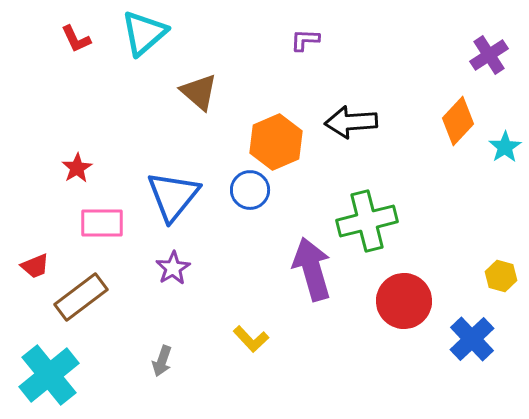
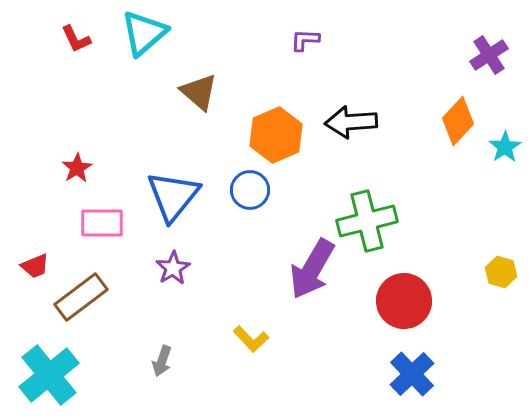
orange hexagon: moved 7 px up
purple arrow: rotated 134 degrees counterclockwise
yellow hexagon: moved 4 px up
blue cross: moved 60 px left, 35 px down
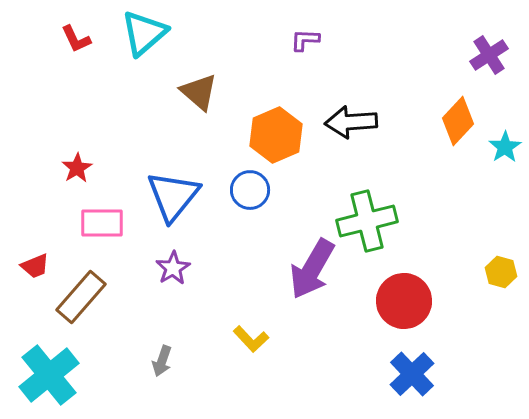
brown rectangle: rotated 12 degrees counterclockwise
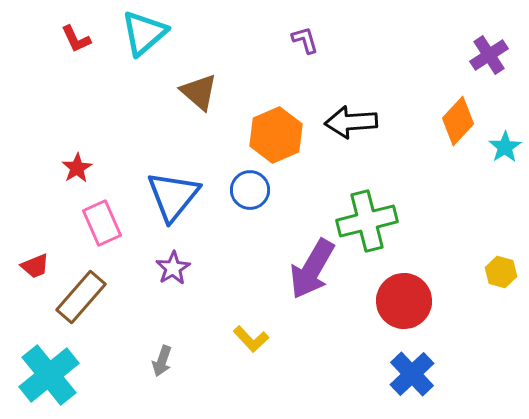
purple L-shape: rotated 72 degrees clockwise
pink rectangle: rotated 66 degrees clockwise
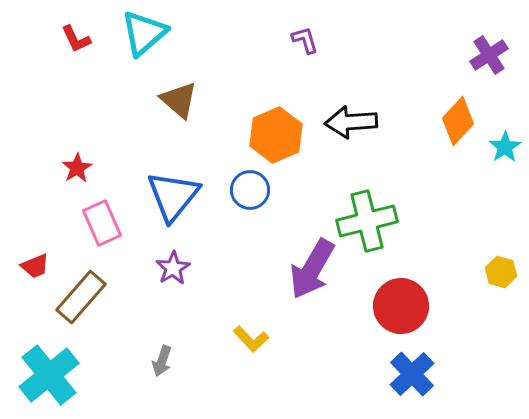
brown triangle: moved 20 px left, 8 px down
red circle: moved 3 px left, 5 px down
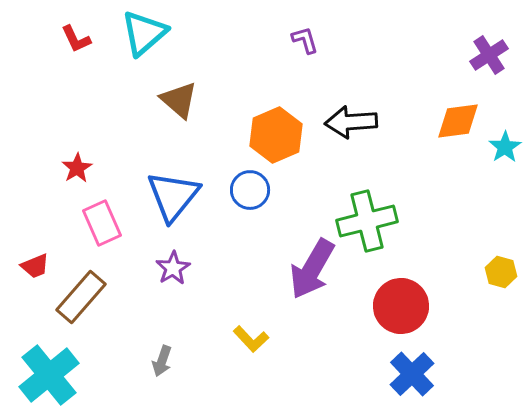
orange diamond: rotated 39 degrees clockwise
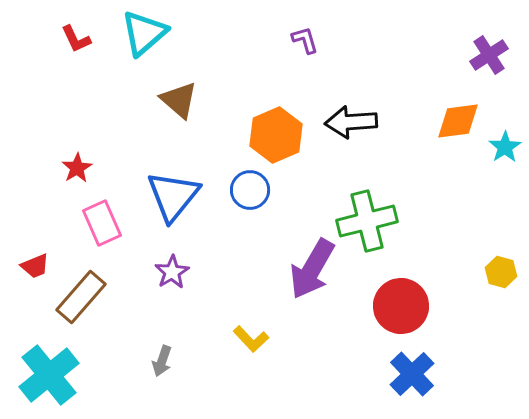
purple star: moved 1 px left, 4 px down
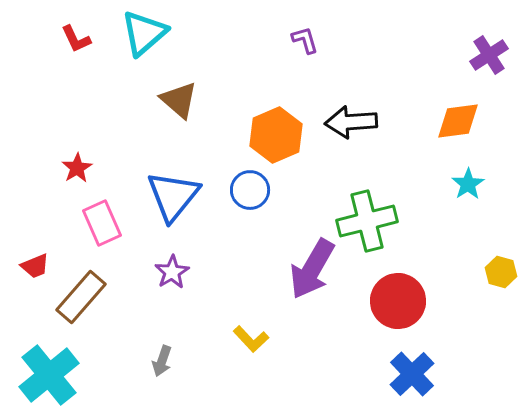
cyan star: moved 37 px left, 37 px down
red circle: moved 3 px left, 5 px up
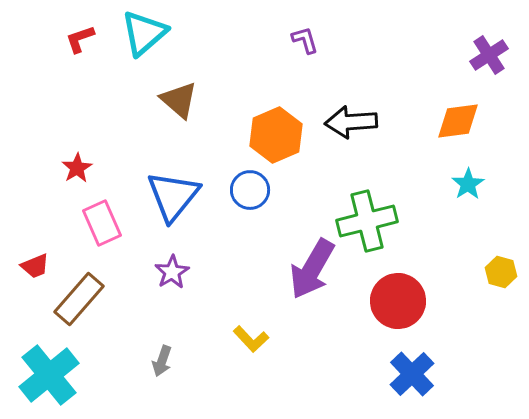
red L-shape: moved 4 px right; rotated 96 degrees clockwise
brown rectangle: moved 2 px left, 2 px down
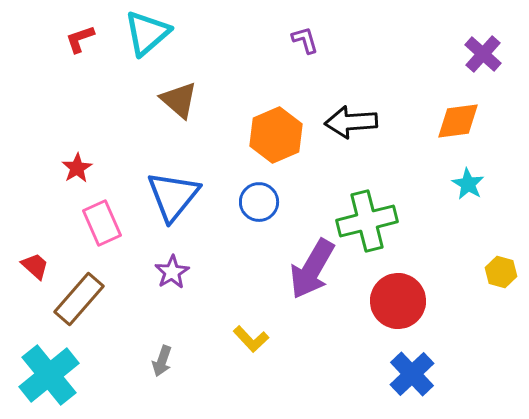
cyan triangle: moved 3 px right
purple cross: moved 6 px left, 1 px up; rotated 15 degrees counterclockwise
cyan star: rotated 8 degrees counterclockwise
blue circle: moved 9 px right, 12 px down
red trapezoid: rotated 116 degrees counterclockwise
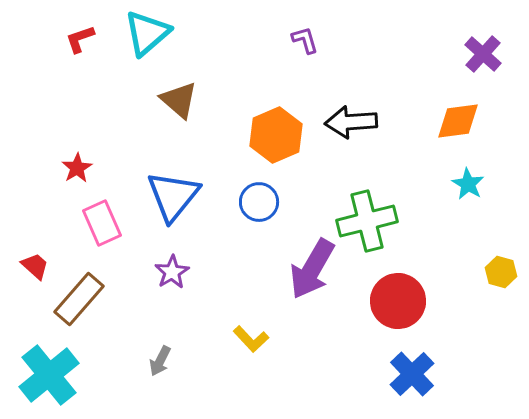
gray arrow: moved 2 px left; rotated 8 degrees clockwise
